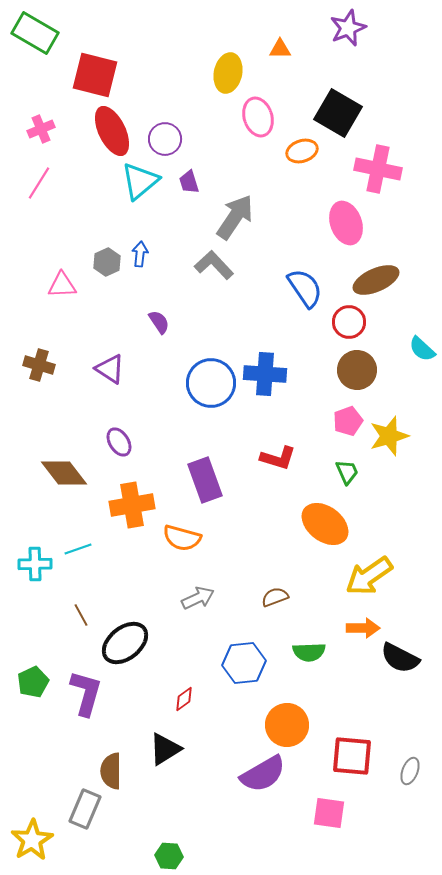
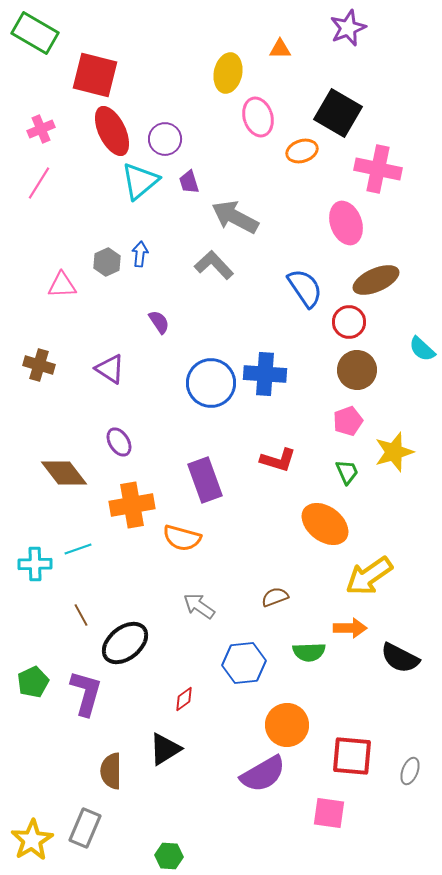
gray arrow at (235, 217): rotated 96 degrees counterclockwise
yellow star at (389, 436): moved 5 px right, 16 px down
red L-shape at (278, 458): moved 2 px down
gray arrow at (198, 598): moved 1 px right, 8 px down; rotated 120 degrees counterclockwise
orange arrow at (363, 628): moved 13 px left
gray rectangle at (85, 809): moved 19 px down
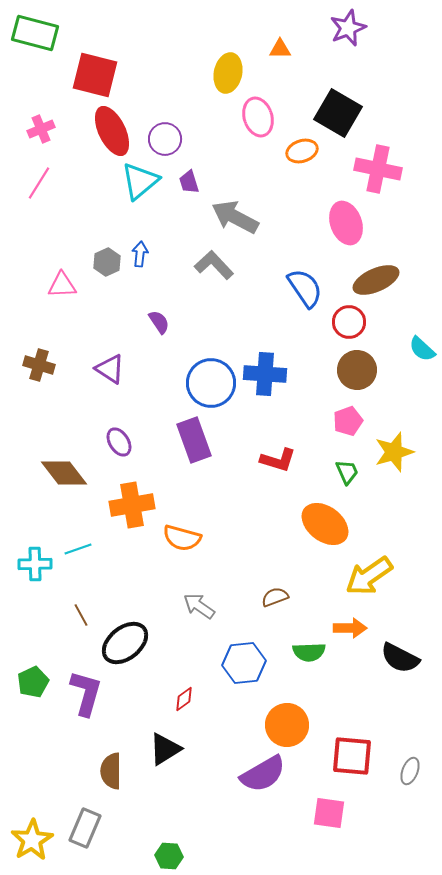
green rectangle at (35, 33): rotated 15 degrees counterclockwise
purple rectangle at (205, 480): moved 11 px left, 40 px up
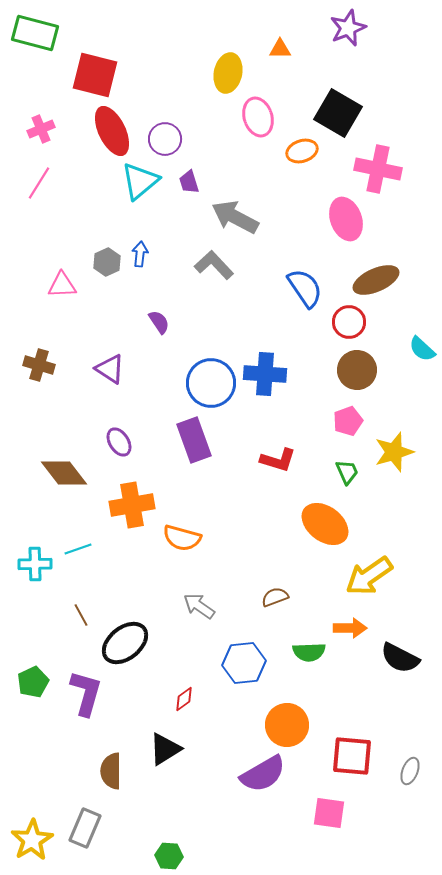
pink ellipse at (346, 223): moved 4 px up
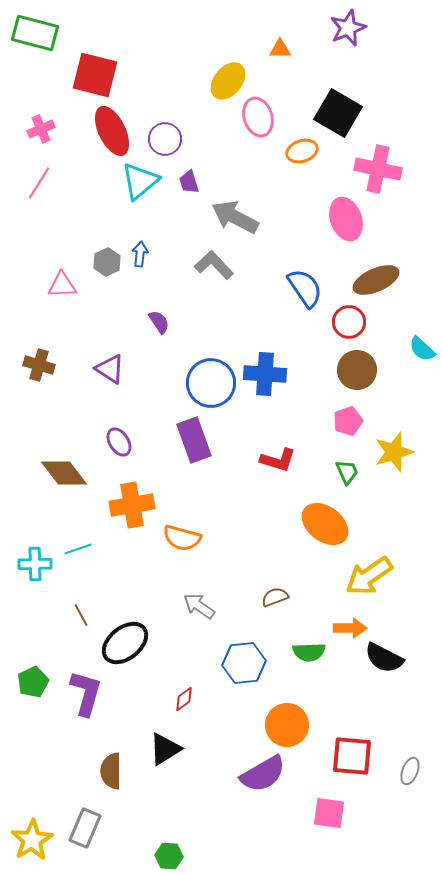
yellow ellipse at (228, 73): moved 8 px down; rotated 27 degrees clockwise
black semicircle at (400, 658): moved 16 px left
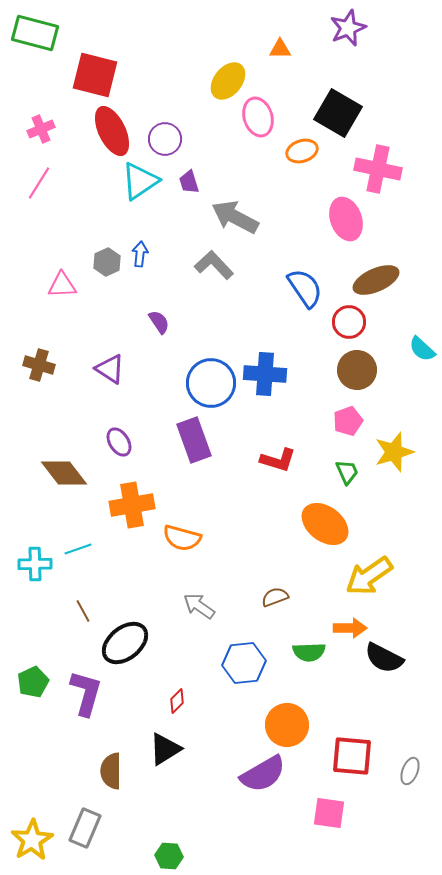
cyan triangle at (140, 181): rotated 6 degrees clockwise
brown line at (81, 615): moved 2 px right, 4 px up
red diamond at (184, 699): moved 7 px left, 2 px down; rotated 10 degrees counterclockwise
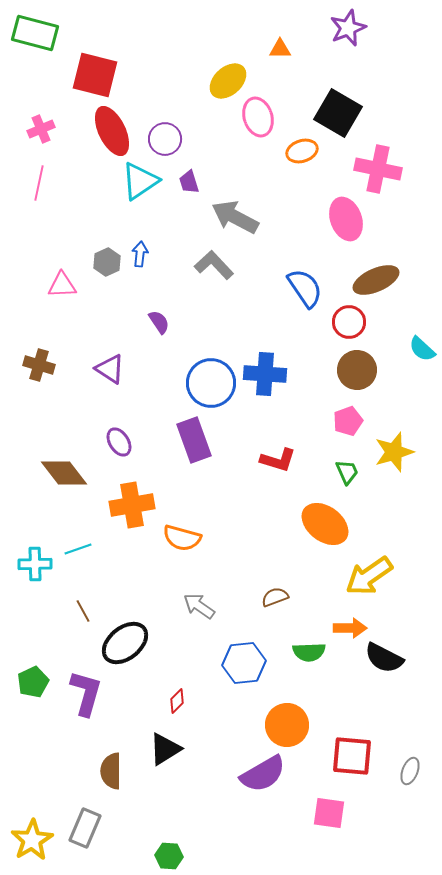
yellow ellipse at (228, 81): rotated 9 degrees clockwise
pink line at (39, 183): rotated 20 degrees counterclockwise
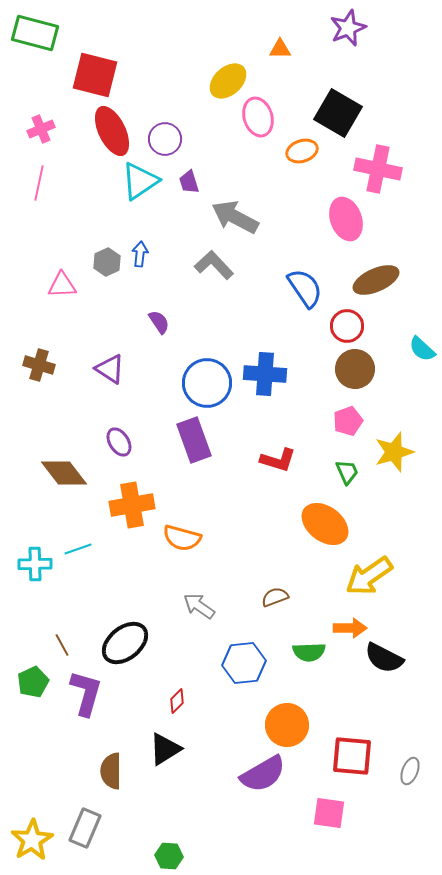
red circle at (349, 322): moved 2 px left, 4 px down
brown circle at (357, 370): moved 2 px left, 1 px up
blue circle at (211, 383): moved 4 px left
brown line at (83, 611): moved 21 px left, 34 px down
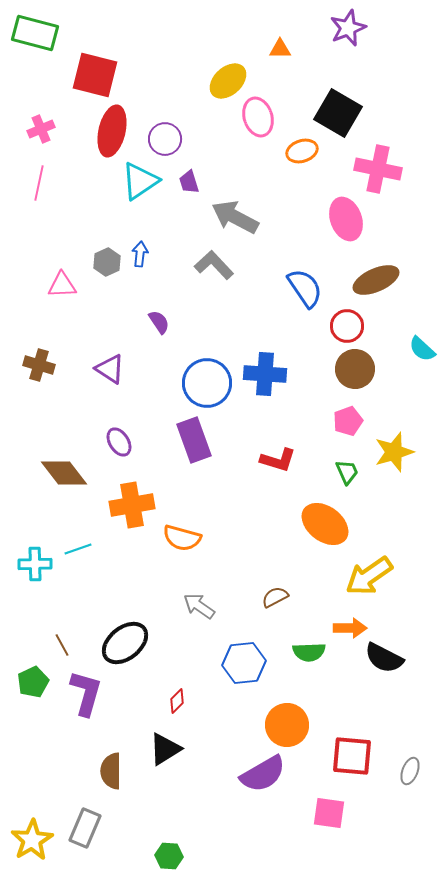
red ellipse at (112, 131): rotated 39 degrees clockwise
brown semicircle at (275, 597): rotated 8 degrees counterclockwise
